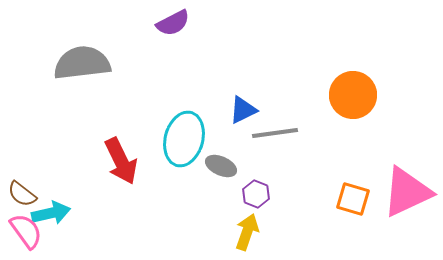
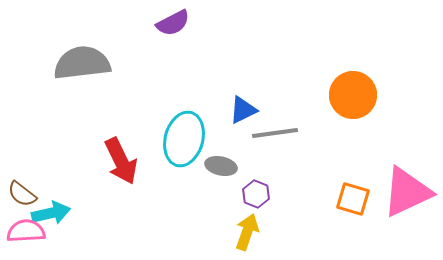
gray ellipse: rotated 12 degrees counterclockwise
pink semicircle: rotated 57 degrees counterclockwise
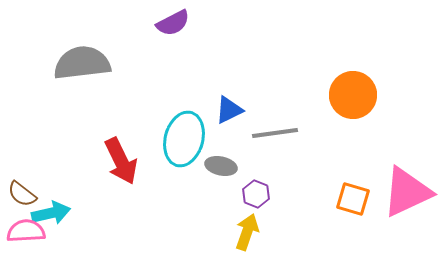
blue triangle: moved 14 px left
